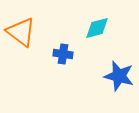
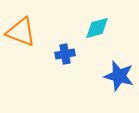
orange triangle: rotated 16 degrees counterclockwise
blue cross: moved 2 px right; rotated 18 degrees counterclockwise
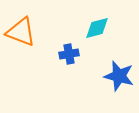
blue cross: moved 4 px right
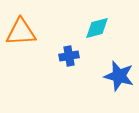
orange triangle: rotated 24 degrees counterclockwise
blue cross: moved 2 px down
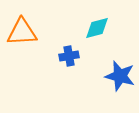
orange triangle: moved 1 px right
blue star: moved 1 px right
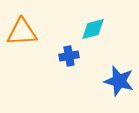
cyan diamond: moved 4 px left, 1 px down
blue star: moved 1 px left, 5 px down
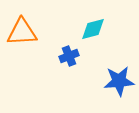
blue cross: rotated 12 degrees counterclockwise
blue star: rotated 20 degrees counterclockwise
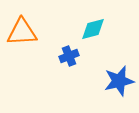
blue star: rotated 8 degrees counterclockwise
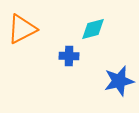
orange triangle: moved 3 px up; rotated 24 degrees counterclockwise
blue cross: rotated 24 degrees clockwise
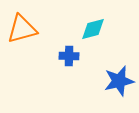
orange triangle: rotated 12 degrees clockwise
